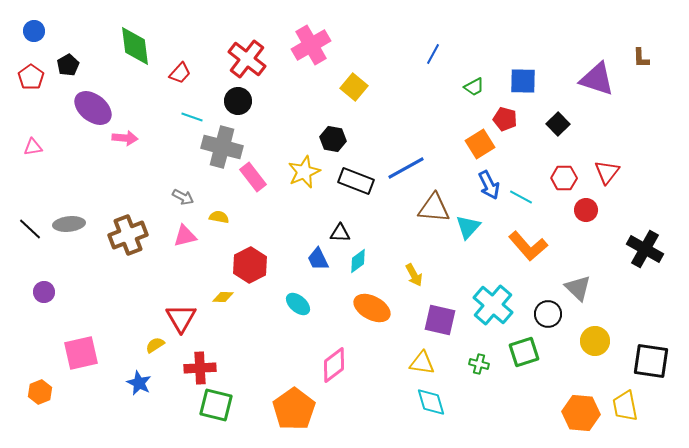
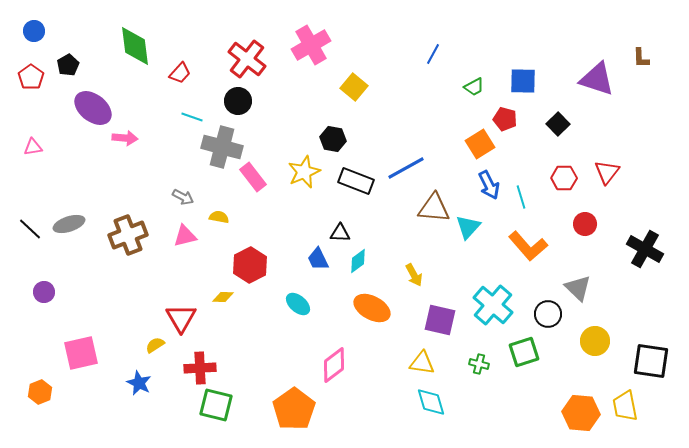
cyan line at (521, 197): rotated 45 degrees clockwise
red circle at (586, 210): moved 1 px left, 14 px down
gray ellipse at (69, 224): rotated 12 degrees counterclockwise
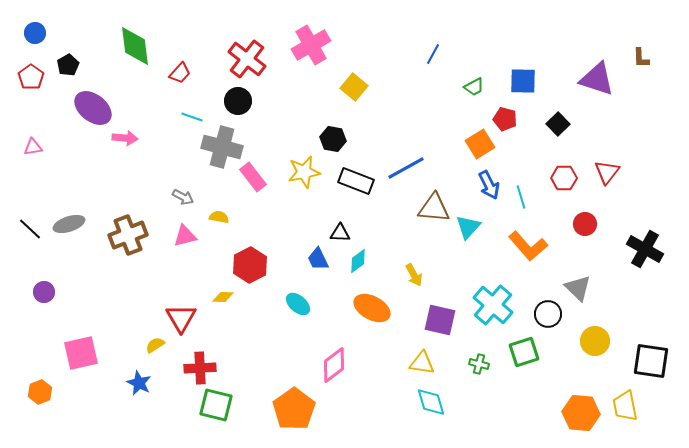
blue circle at (34, 31): moved 1 px right, 2 px down
yellow star at (304, 172): rotated 12 degrees clockwise
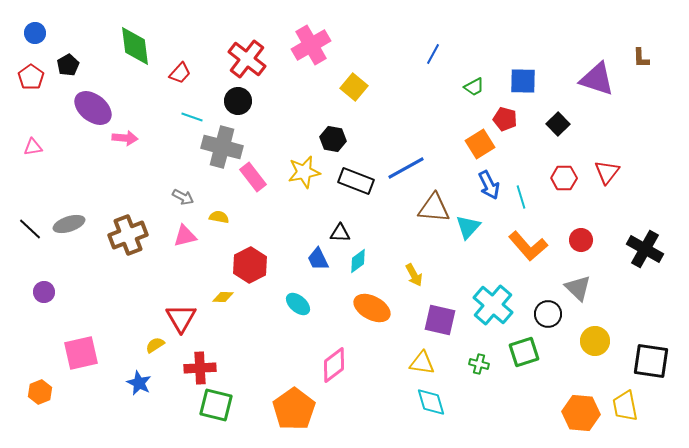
red circle at (585, 224): moved 4 px left, 16 px down
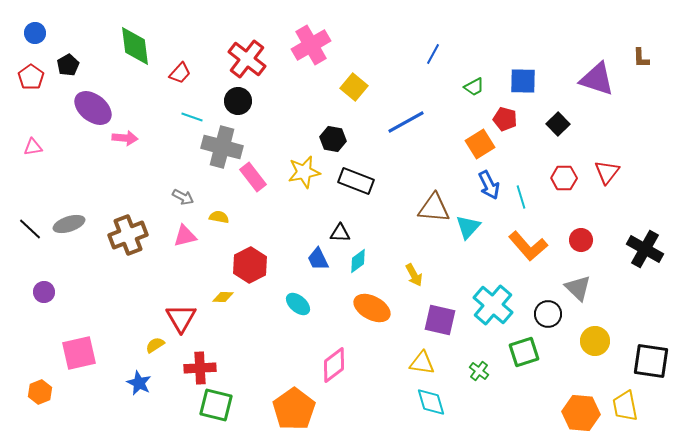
blue line at (406, 168): moved 46 px up
pink square at (81, 353): moved 2 px left
green cross at (479, 364): moved 7 px down; rotated 24 degrees clockwise
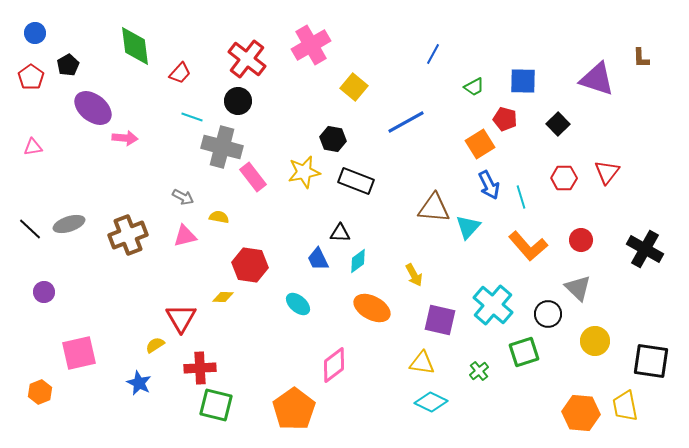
red hexagon at (250, 265): rotated 24 degrees counterclockwise
green cross at (479, 371): rotated 12 degrees clockwise
cyan diamond at (431, 402): rotated 48 degrees counterclockwise
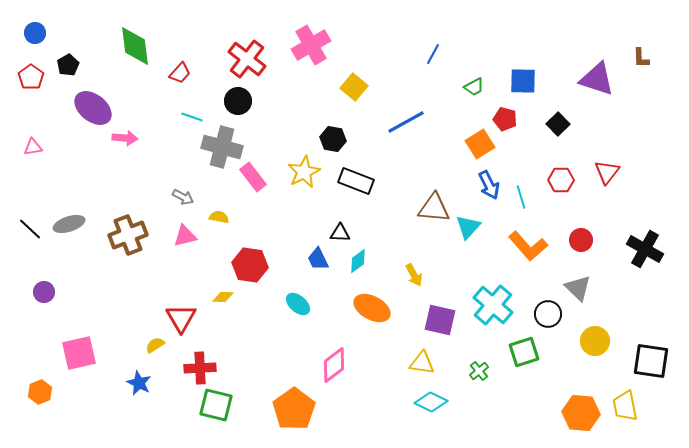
yellow star at (304, 172): rotated 16 degrees counterclockwise
red hexagon at (564, 178): moved 3 px left, 2 px down
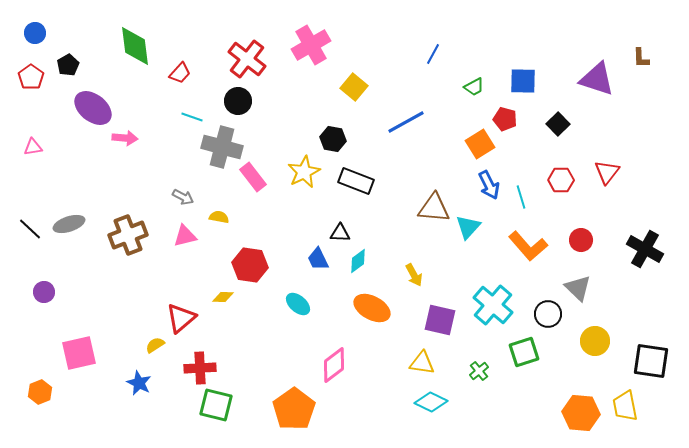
red triangle at (181, 318): rotated 20 degrees clockwise
